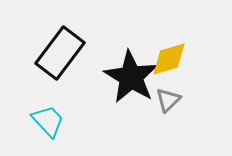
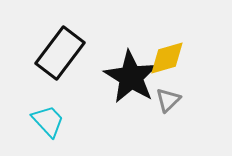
yellow diamond: moved 2 px left, 1 px up
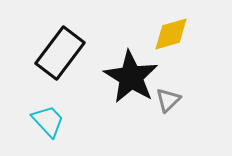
yellow diamond: moved 4 px right, 24 px up
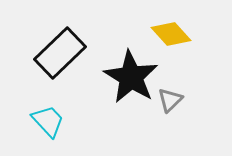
yellow diamond: rotated 63 degrees clockwise
black rectangle: rotated 9 degrees clockwise
gray triangle: moved 2 px right
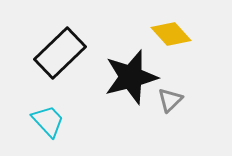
black star: rotated 26 degrees clockwise
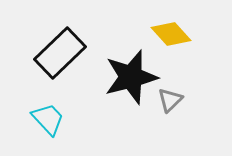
cyan trapezoid: moved 2 px up
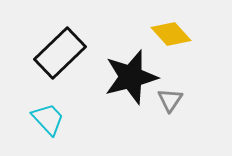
gray triangle: rotated 12 degrees counterclockwise
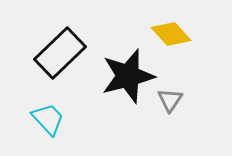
black star: moved 3 px left, 1 px up
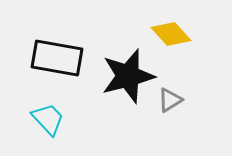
black rectangle: moved 3 px left, 5 px down; rotated 54 degrees clockwise
gray triangle: rotated 24 degrees clockwise
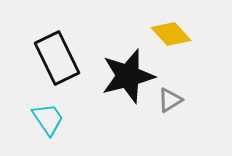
black rectangle: rotated 54 degrees clockwise
cyan trapezoid: rotated 9 degrees clockwise
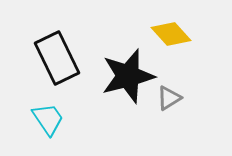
gray triangle: moved 1 px left, 2 px up
